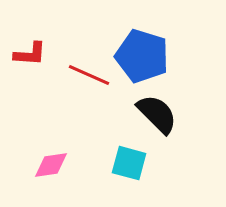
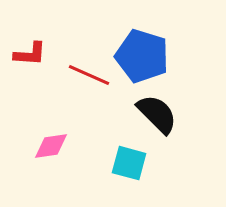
pink diamond: moved 19 px up
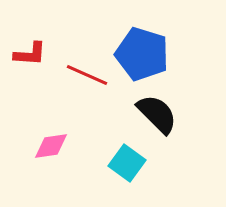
blue pentagon: moved 2 px up
red line: moved 2 px left
cyan square: moved 2 px left; rotated 21 degrees clockwise
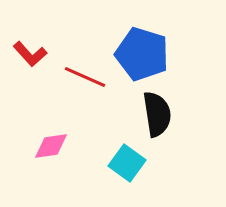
red L-shape: rotated 44 degrees clockwise
red line: moved 2 px left, 2 px down
black semicircle: rotated 36 degrees clockwise
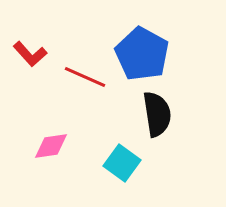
blue pentagon: rotated 12 degrees clockwise
cyan square: moved 5 px left
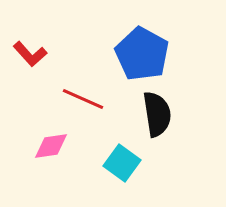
red line: moved 2 px left, 22 px down
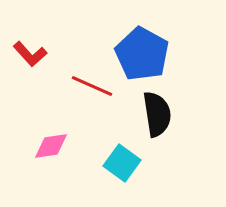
red line: moved 9 px right, 13 px up
